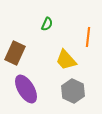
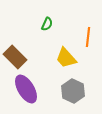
brown rectangle: moved 4 px down; rotated 70 degrees counterclockwise
yellow trapezoid: moved 2 px up
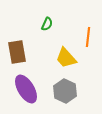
brown rectangle: moved 2 px right, 5 px up; rotated 35 degrees clockwise
gray hexagon: moved 8 px left
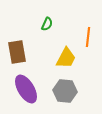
yellow trapezoid: rotated 110 degrees counterclockwise
gray hexagon: rotated 20 degrees counterclockwise
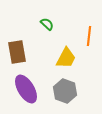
green semicircle: rotated 72 degrees counterclockwise
orange line: moved 1 px right, 1 px up
gray hexagon: rotated 15 degrees clockwise
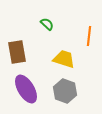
yellow trapezoid: moved 2 px left, 1 px down; rotated 100 degrees counterclockwise
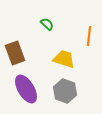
brown rectangle: moved 2 px left, 1 px down; rotated 10 degrees counterclockwise
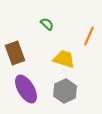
orange line: rotated 18 degrees clockwise
gray hexagon: rotated 15 degrees clockwise
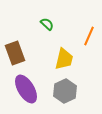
yellow trapezoid: rotated 85 degrees clockwise
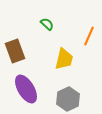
brown rectangle: moved 2 px up
gray hexagon: moved 3 px right, 8 px down
